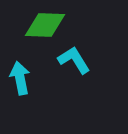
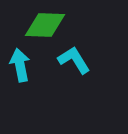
cyan arrow: moved 13 px up
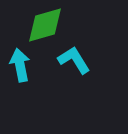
green diamond: rotated 18 degrees counterclockwise
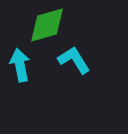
green diamond: moved 2 px right
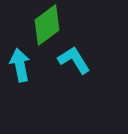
green diamond: rotated 21 degrees counterclockwise
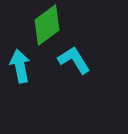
cyan arrow: moved 1 px down
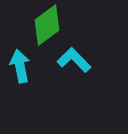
cyan L-shape: rotated 12 degrees counterclockwise
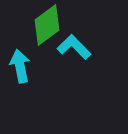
cyan L-shape: moved 13 px up
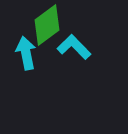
cyan arrow: moved 6 px right, 13 px up
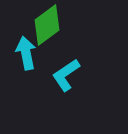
cyan L-shape: moved 8 px left, 28 px down; rotated 80 degrees counterclockwise
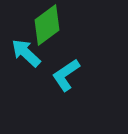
cyan arrow: rotated 36 degrees counterclockwise
